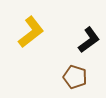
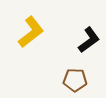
brown pentagon: moved 3 px down; rotated 15 degrees counterclockwise
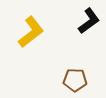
black L-shape: moved 19 px up
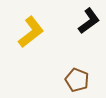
brown pentagon: moved 2 px right; rotated 20 degrees clockwise
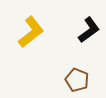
black L-shape: moved 9 px down
